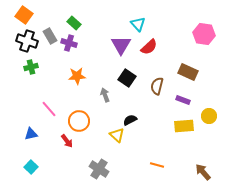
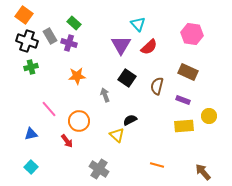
pink hexagon: moved 12 px left
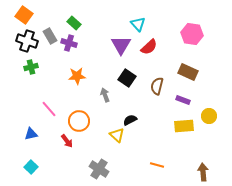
brown arrow: rotated 36 degrees clockwise
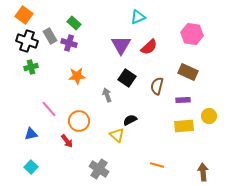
cyan triangle: moved 7 px up; rotated 49 degrees clockwise
gray arrow: moved 2 px right
purple rectangle: rotated 24 degrees counterclockwise
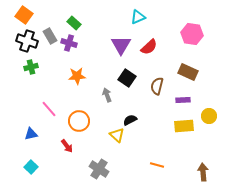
red arrow: moved 5 px down
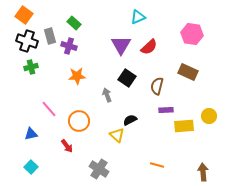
gray rectangle: rotated 14 degrees clockwise
purple cross: moved 3 px down
purple rectangle: moved 17 px left, 10 px down
